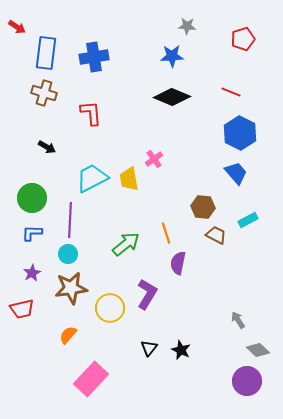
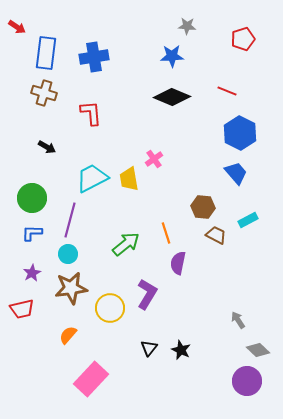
red line: moved 4 px left, 1 px up
purple line: rotated 12 degrees clockwise
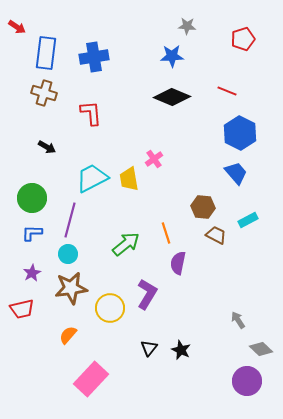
gray diamond: moved 3 px right, 1 px up
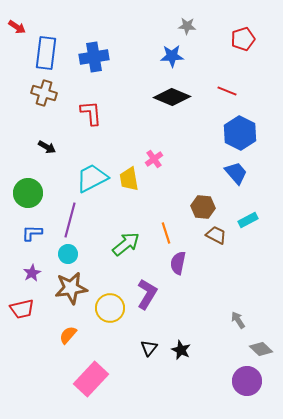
green circle: moved 4 px left, 5 px up
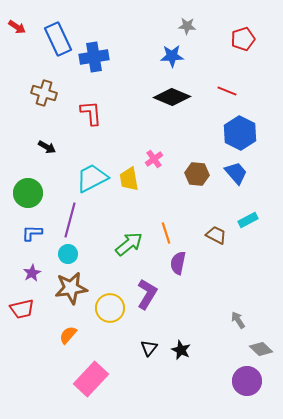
blue rectangle: moved 12 px right, 14 px up; rotated 32 degrees counterclockwise
brown hexagon: moved 6 px left, 33 px up
green arrow: moved 3 px right
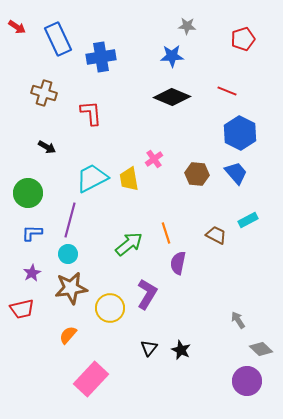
blue cross: moved 7 px right
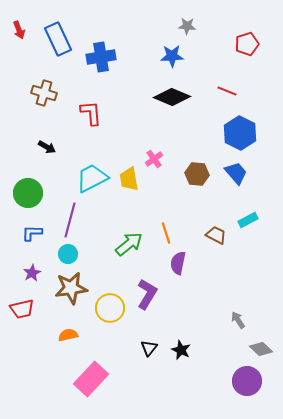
red arrow: moved 2 px right, 3 px down; rotated 36 degrees clockwise
red pentagon: moved 4 px right, 5 px down
orange semicircle: rotated 36 degrees clockwise
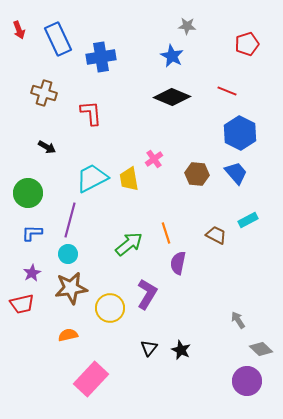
blue star: rotated 30 degrees clockwise
red trapezoid: moved 5 px up
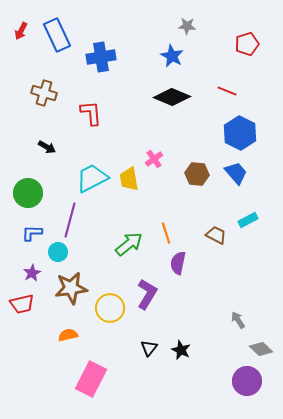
red arrow: moved 2 px right, 1 px down; rotated 48 degrees clockwise
blue rectangle: moved 1 px left, 4 px up
cyan circle: moved 10 px left, 2 px up
pink rectangle: rotated 16 degrees counterclockwise
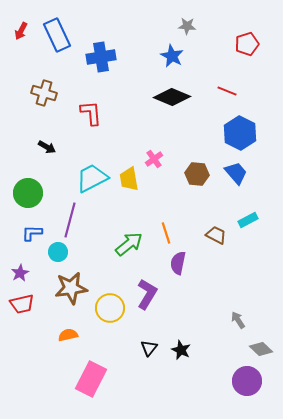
purple star: moved 12 px left
